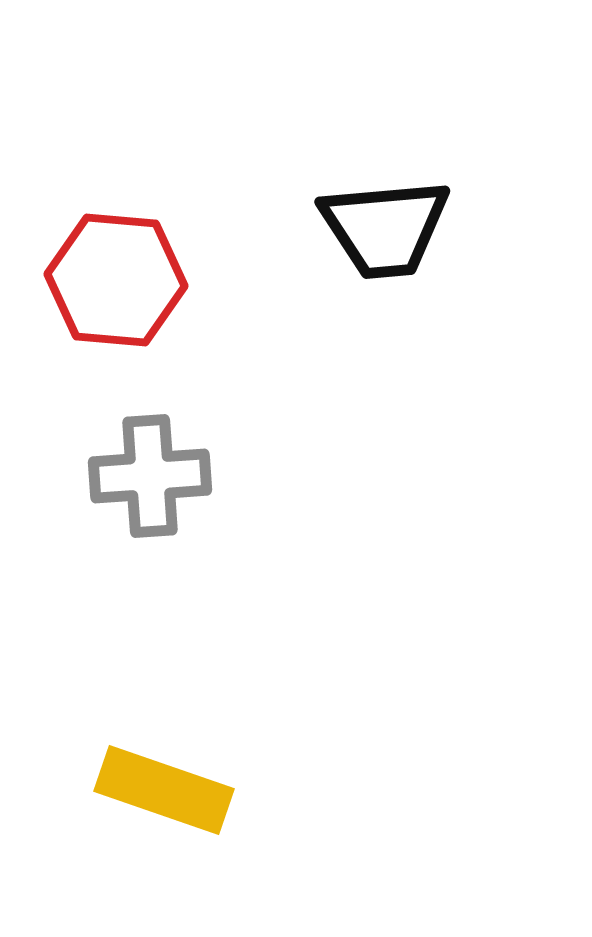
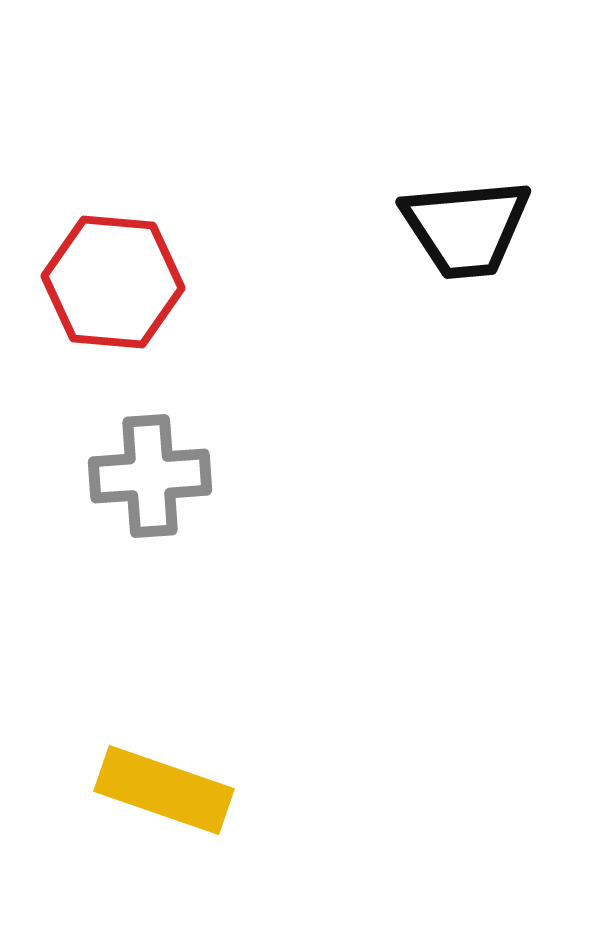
black trapezoid: moved 81 px right
red hexagon: moved 3 px left, 2 px down
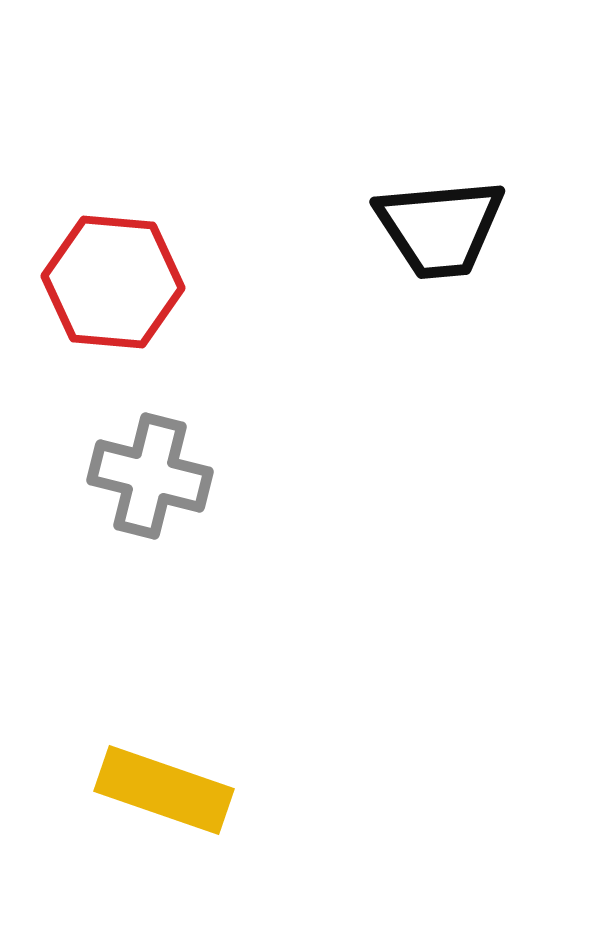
black trapezoid: moved 26 px left
gray cross: rotated 18 degrees clockwise
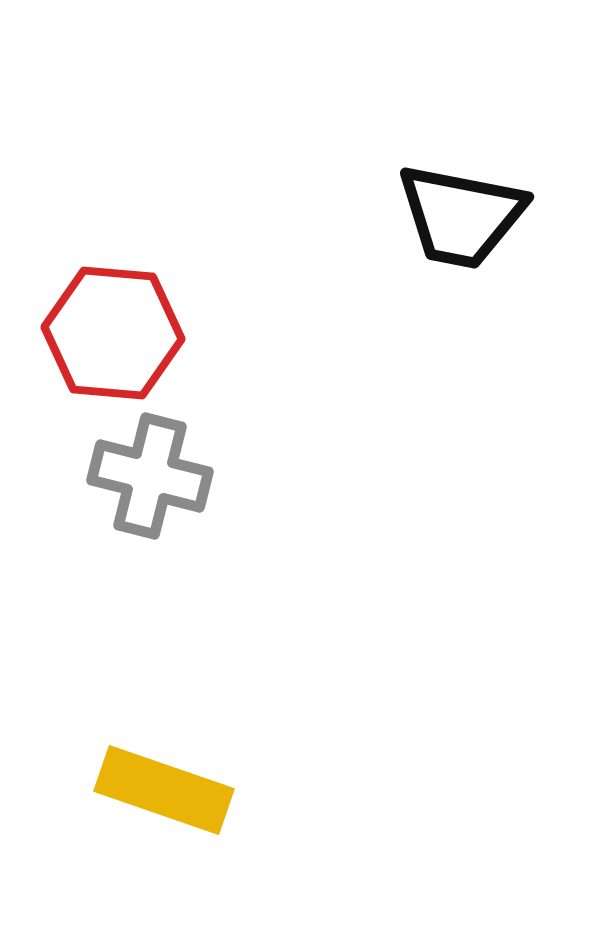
black trapezoid: moved 21 px right, 12 px up; rotated 16 degrees clockwise
red hexagon: moved 51 px down
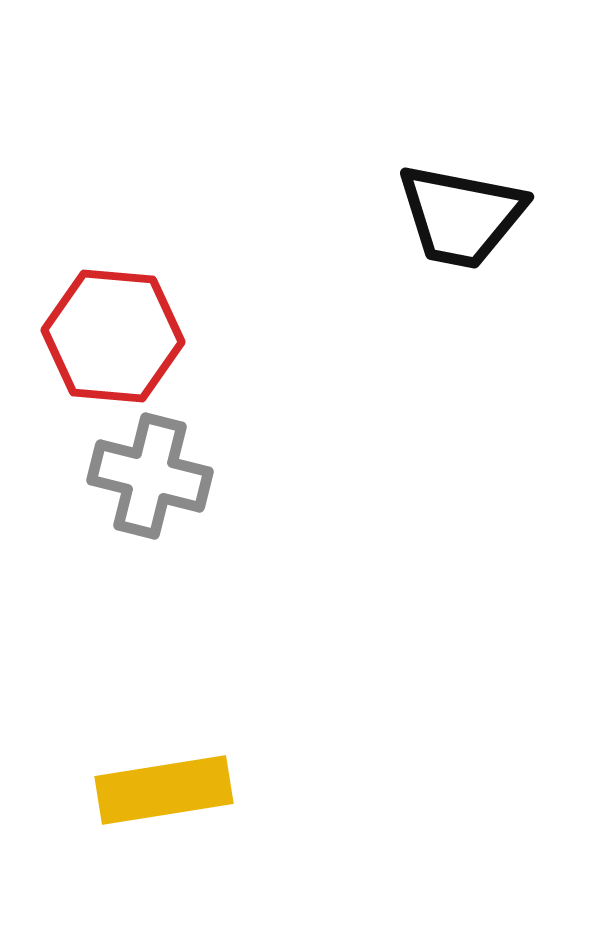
red hexagon: moved 3 px down
yellow rectangle: rotated 28 degrees counterclockwise
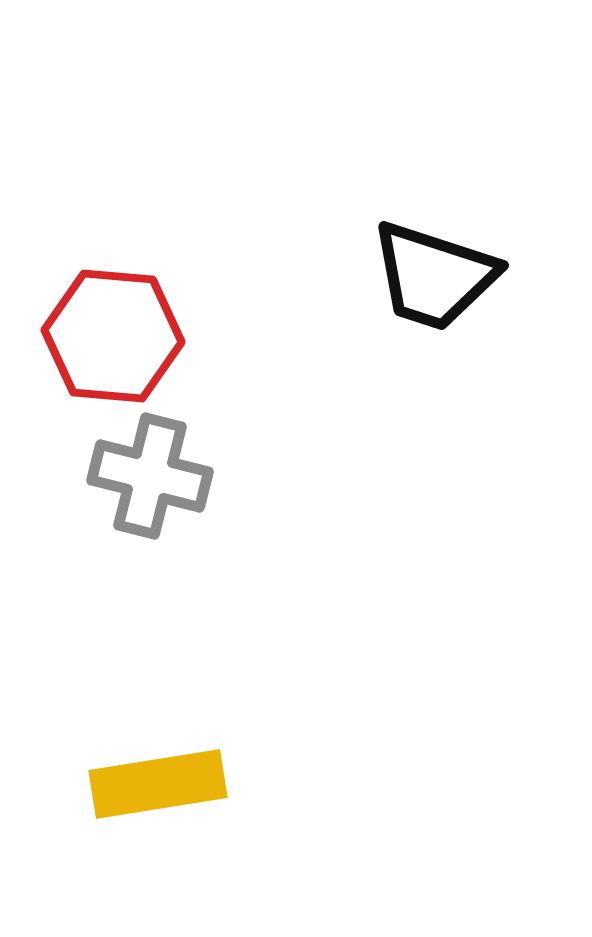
black trapezoid: moved 27 px left, 60 px down; rotated 7 degrees clockwise
yellow rectangle: moved 6 px left, 6 px up
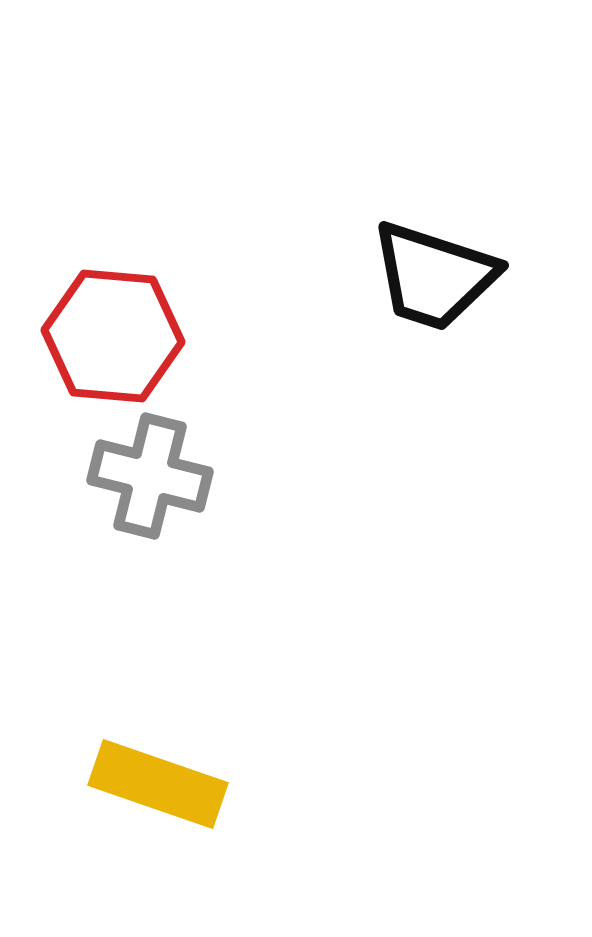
yellow rectangle: rotated 28 degrees clockwise
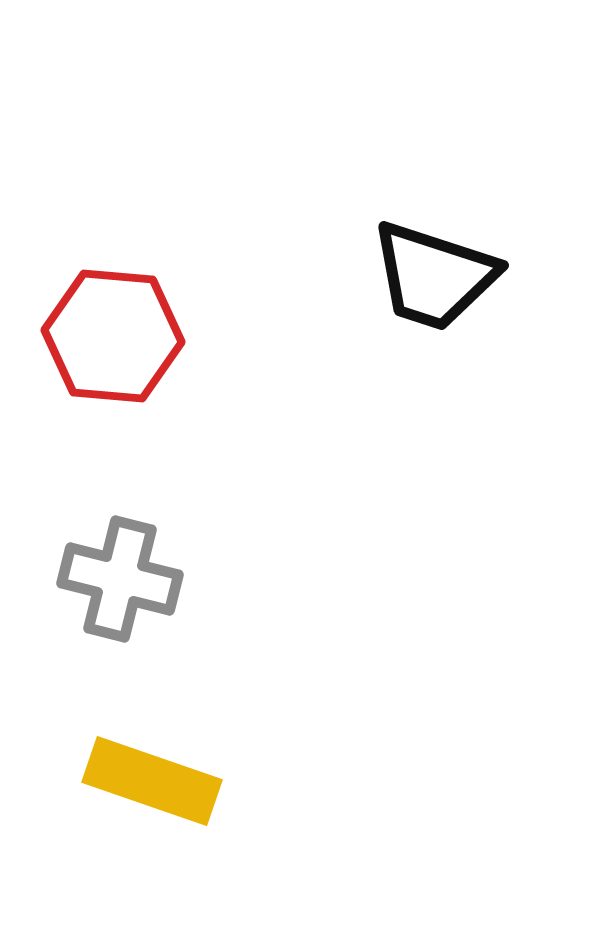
gray cross: moved 30 px left, 103 px down
yellow rectangle: moved 6 px left, 3 px up
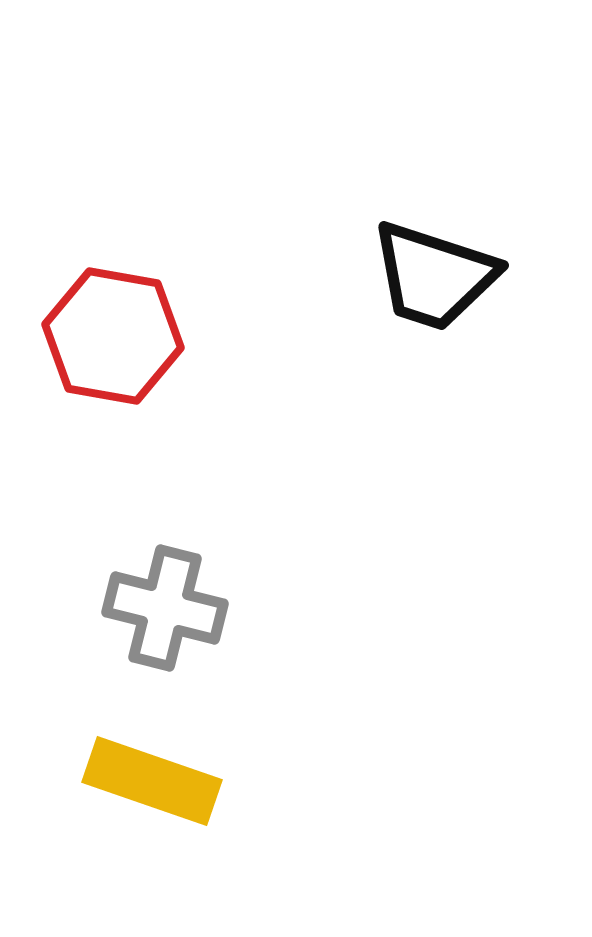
red hexagon: rotated 5 degrees clockwise
gray cross: moved 45 px right, 29 px down
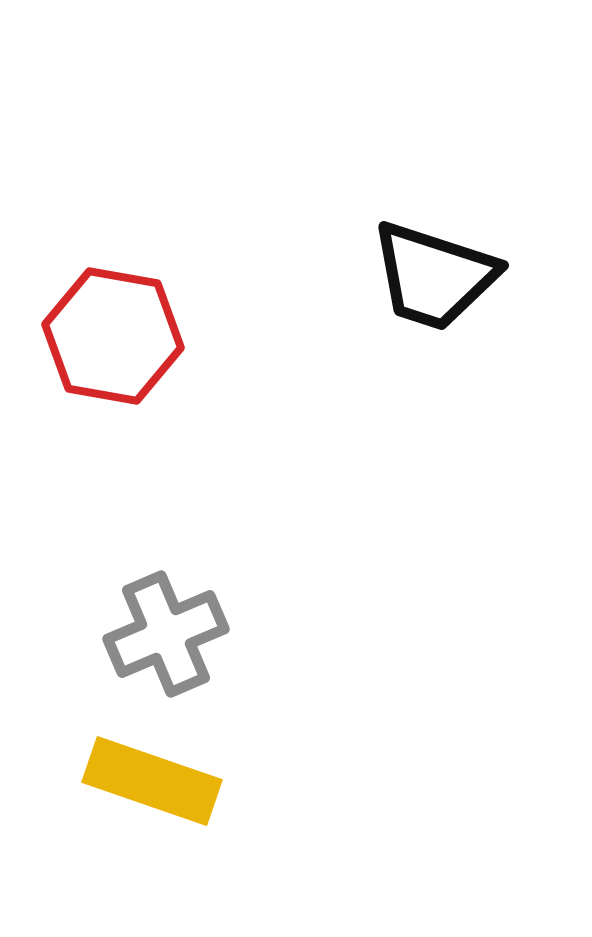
gray cross: moved 1 px right, 26 px down; rotated 37 degrees counterclockwise
